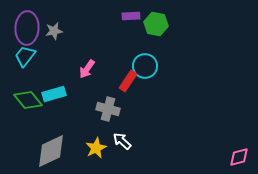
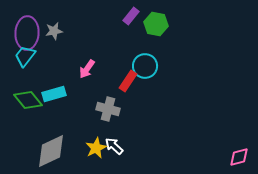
purple rectangle: rotated 48 degrees counterclockwise
purple ellipse: moved 5 px down
white arrow: moved 8 px left, 5 px down
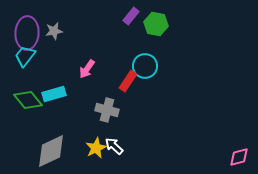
gray cross: moved 1 px left, 1 px down
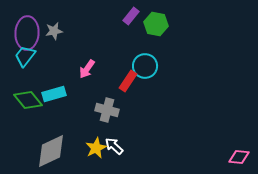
pink diamond: rotated 20 degrees clockwise
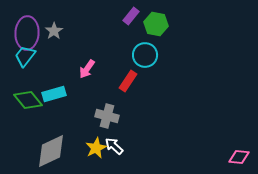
gray star: rotated 24 degrees counterclockwise
cyan circle: moved 11 px up
gray cross: moved 6 px down
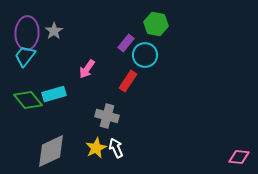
purple rectangle: moved 5 px left, 27 px down
white arrow: moved 2 px right, 2 px down; rotated 24 degrees clockwise
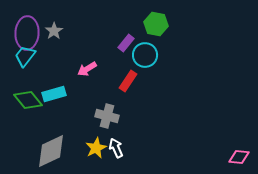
pink arrow: rotated 24 degrees clockwise
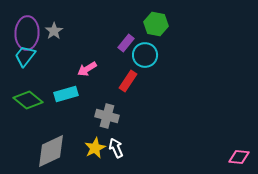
cyan rectangle: moved 12 px right
green diamond: rotated 12 degrees counterclockwise
yellow star: moved 1 px left
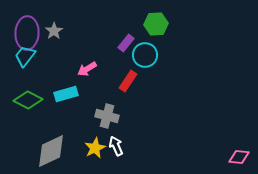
green hexagon: rotated 15 degrees counterclockwise
green diamond: rotated 12 degrees counterclockwise
white arrow: moved 2 px up
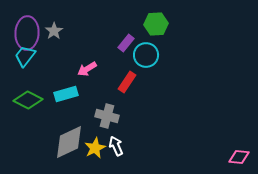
cyan circle: moved 1 px right
red rectangle: moved 1 px left, 1 px down
gray diamond: moved 18 px right, 9 px up
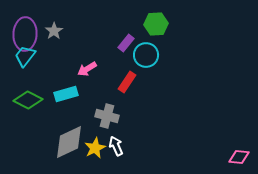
purple ellipse: moved 2 px left, 1 px down
